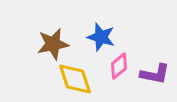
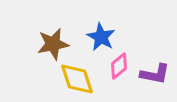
blue star: rotated 12 degrees clockwise
yellow diamond: moved 2 px right
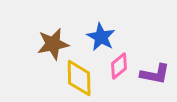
yellow diamond: moved 2 px right, 1 px up; rotated 18 degrees clockwise
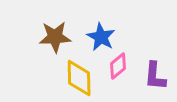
brown star: moved 2 px right, 7 px up; rotated 8 degrees clockwise
pink diamond: moved 1 px left
purple L-shape: moved 2 px down; rotated 84 degrees clockwise
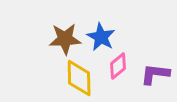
brown star: moved 10 px right, 2 px down
purple L-shape: moved 2 px up; rotated 92 degrees clockwise
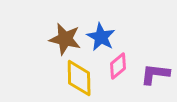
brown star: rotated 16 degrees clockwise
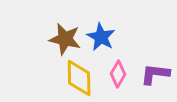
pink diamond: moved 8 px down; rotated 20 degrees counterclockwise
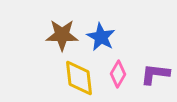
brown star: moved 3 px left, 4 px up; rotated 12 degrees counterclockwise
yellow diamond: rotated 6 degrees counterclockwise
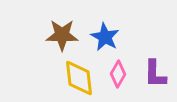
blue star: moved 4 px right
purple L-shape: rotated 96 degrees counterclockwise
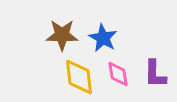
blue star: moved 2 px left, 1 px down
pink diamond: rotated 40 degrees counterclockwise
yellow diamond: moved 1 px up
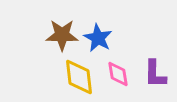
blue star: moved 5 px left
